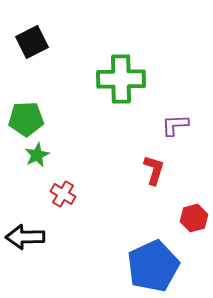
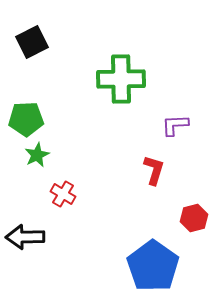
blue pentagon: rotated 12 degrees counterclockwise
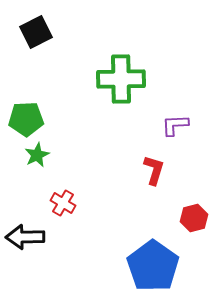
black square: moved 4 px right, 10 px up
red cross: moved 9 px down
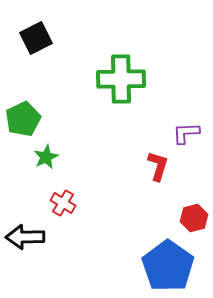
black square: moved 6 px down
green pentagon: moved 3 px left; rotated 24 degrees counterclockwise
purple L-shape: moved 11 px right, 8 px down
green star: moved 9 px right, 2 px down
red L-shape: moved 4 px right, 4 px up
blue pentagon: moved 15 px right
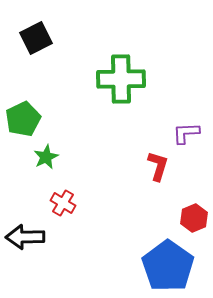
red hexagon: rotated 8 degrees counterclockwise
